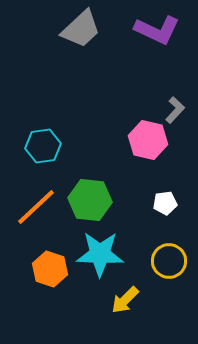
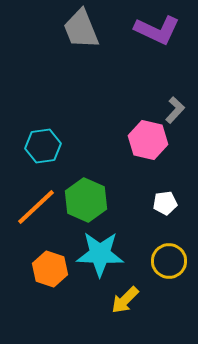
gray trapezoid: rotated 111 degrees clockwise
green hexagon: moved 4 px left; rotated 18 degrees clockwise
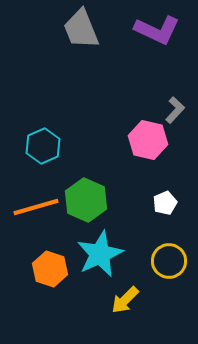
cyan hexagon: rotated 16 degrees counterclockwise
white pentagon: rotated 15 degrees counterclockwise
orange line: rotated 27 degrees clockwise
cyan star: rotated 27 degrees counterclockwise
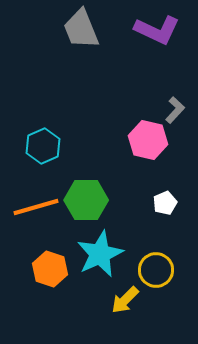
green hexagon: rotated 24 degrees counterclockwise
yellow circle: moved 13 px left, 9 px down
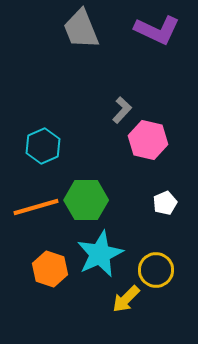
gray L-shape: moved 53 px left
yellow arrow: moved 1 px right, 1 px up
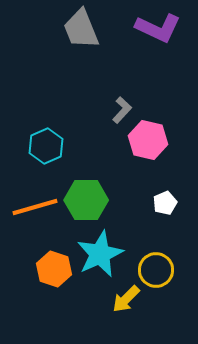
purple L-shape: moved 1 px right, 2 px up
cyan hexagon: moved 3 px right
orange line: moved 1 px left
orange hexagon: moved 4 px right
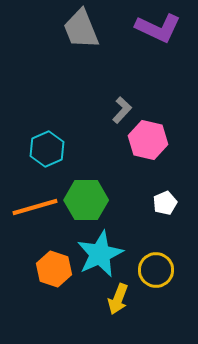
cyan hexagon: moved 1 px right, 3 px down
yellow arrow: moved 8 px left; rotated 24 degrees counterclockwise
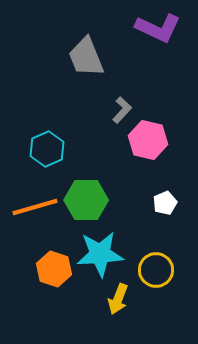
gray trapezoid: moved 5 px right, 28 px down
cyan star: rotated 21 degrees clockwise
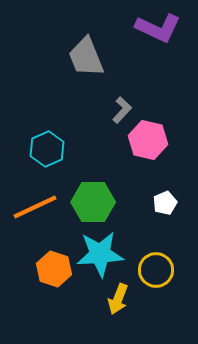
green hexagon: moved 7 px right, 2 px down
orange line: rotated 9 degrees counterclockwise
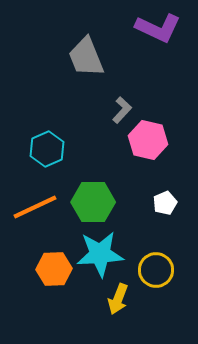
orange hexagon: rotated 20 degrees counterclockwise
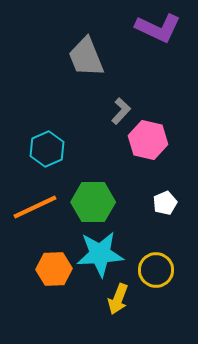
gray L-shape: moved 1 px left, 1 px down
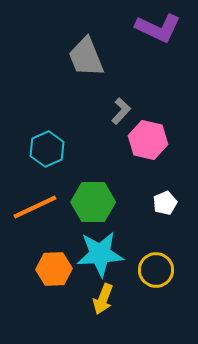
yellow arrow: moved 15 px left
